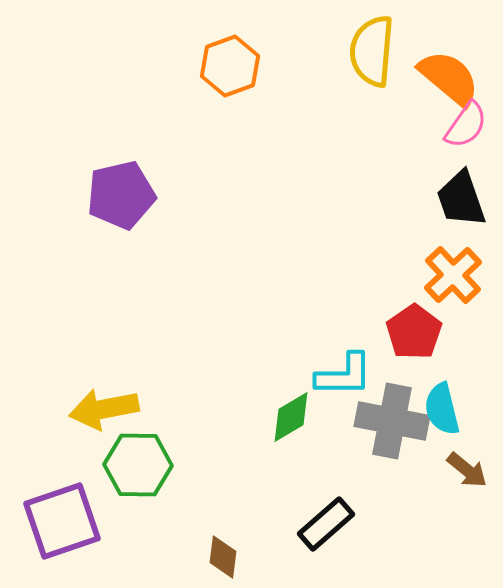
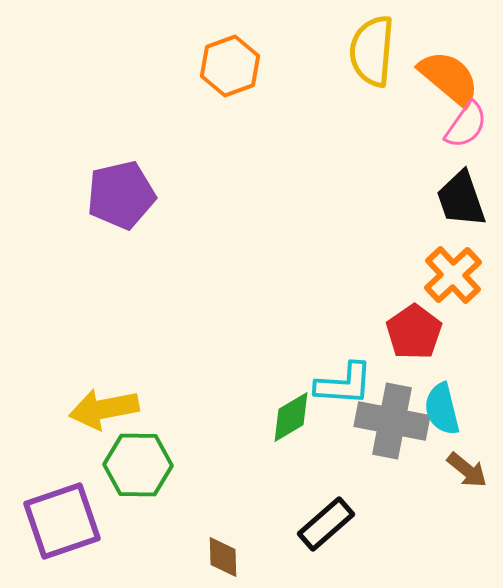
cyan L-shape: moved 9 px down; rotated 4 degrees clockwise
brown diamond: rotated 9 degrees counterclockwise
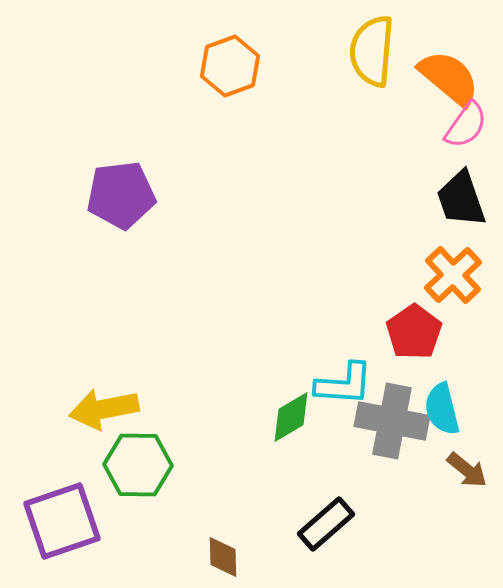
purple pentagon: rotated 6 degrees clockwise
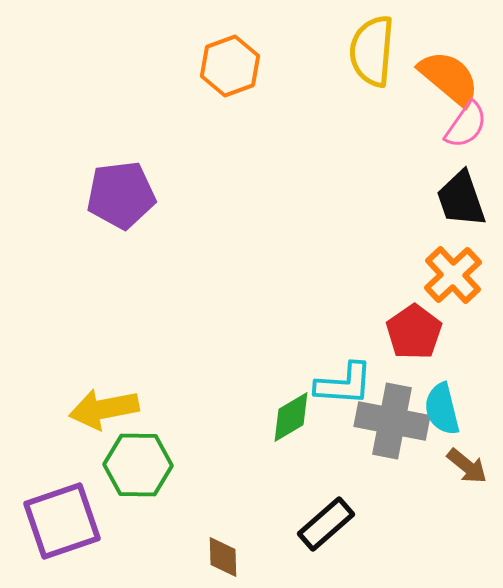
brown arrow: moved 4 px up
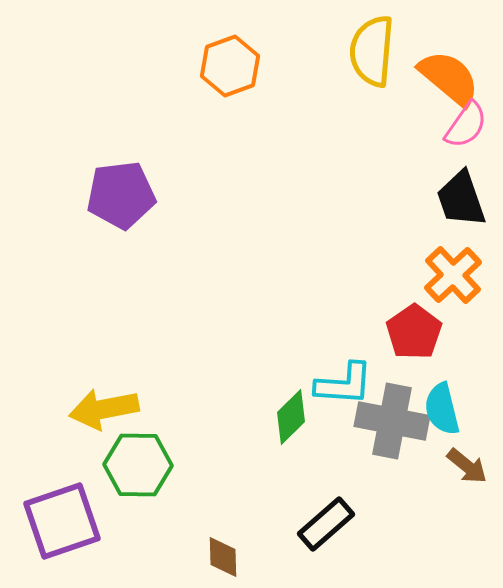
green diamond: rotated 14 degrees counterclockwise
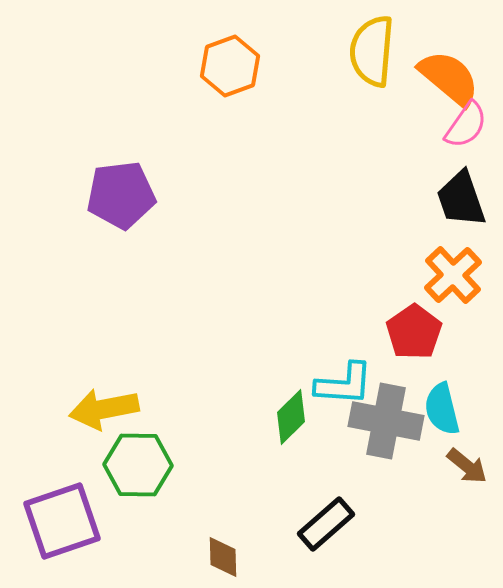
gray cross: moved 6 px left
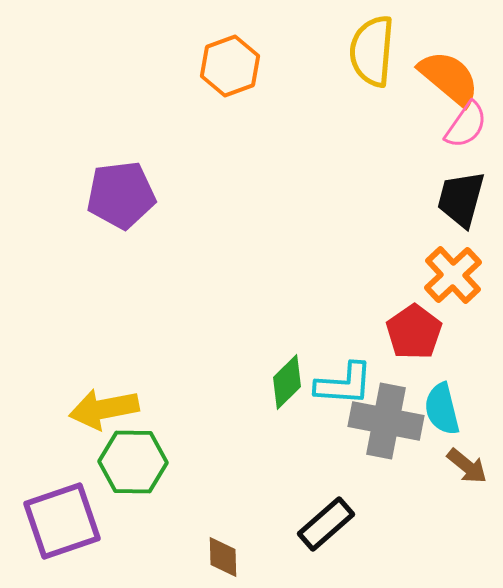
black trapezoid: rotated 34 degrees clockwise
green diamond: moved 4 px left, 35 px up
green hexagon: moved 5 px left, 3 px up
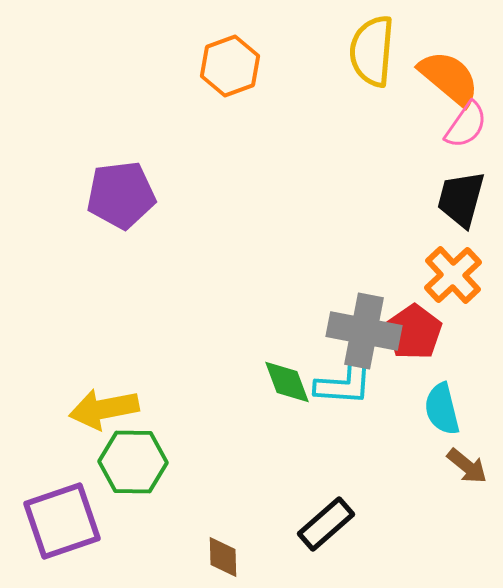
green diamond: rotated 66 degrees counterclockwise
gray cross: moved 22 px left, 90 px up
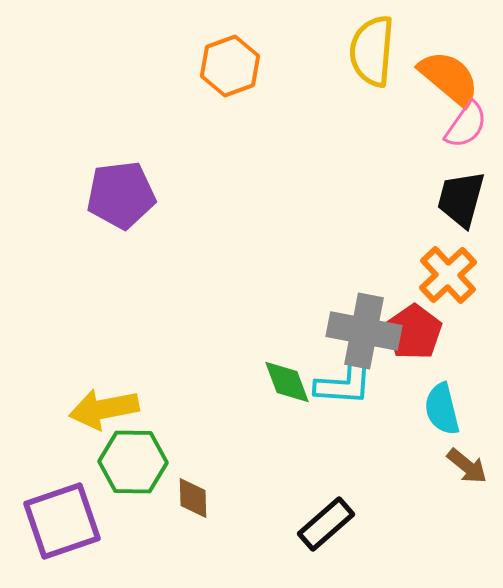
orange cross: moved 5 px left
brown diamond: moved 30 px left, 59 px up
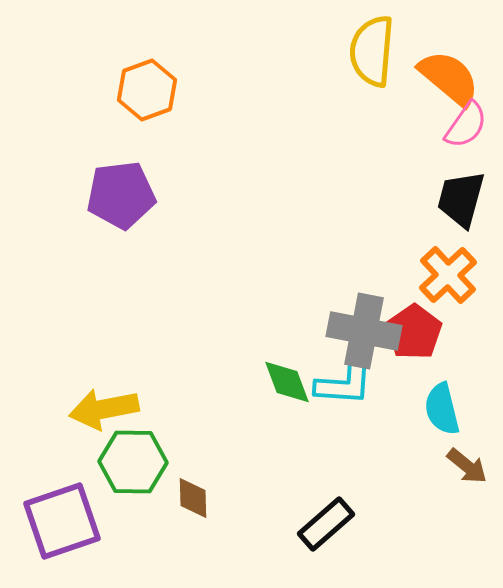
orange hexagon: moved 83 px left, 24 px down
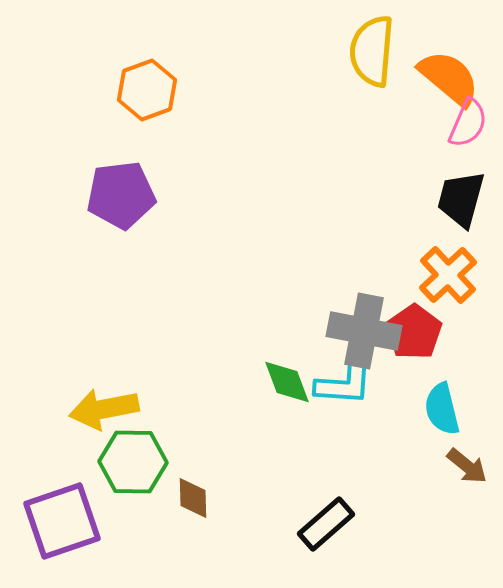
pink semicircle: moved 2 px right, 2 px up; rotated 12 degrees counterclockwise
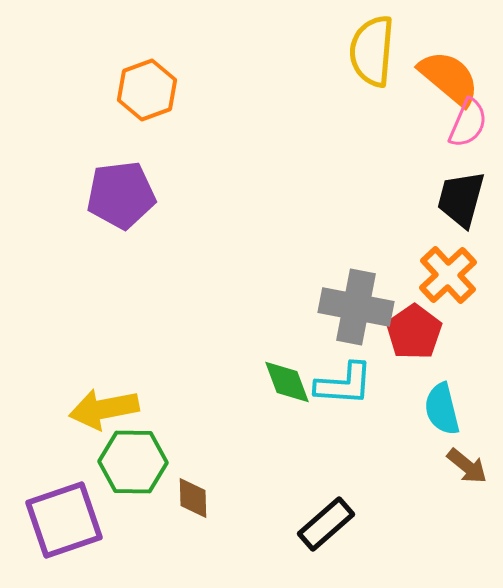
gray cross: moved 8 px left, 24 px up
purple square: moved 2 px right, 1 px up
